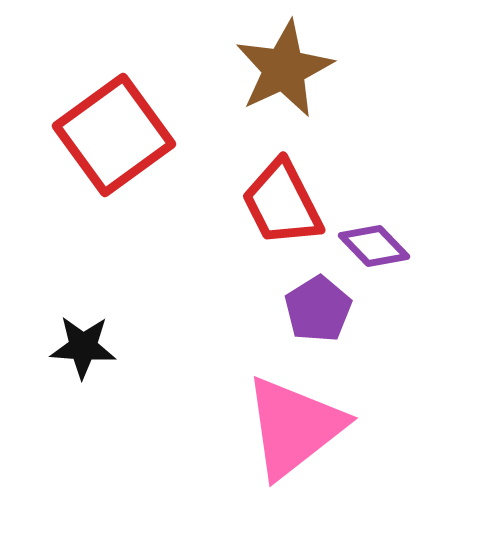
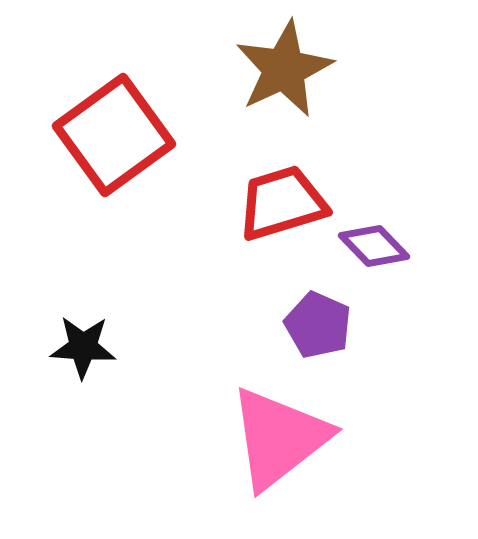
red trapezoid: rotated 100 degrees clockwise
purple pentagon: moved 16 px down; rotated 16 degrees counterclockwise
pink triangle: moved 15 px left, 11 px down
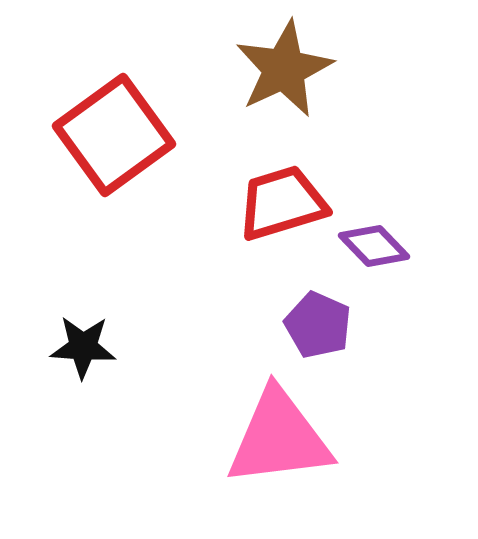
pink triangle: rotated 31 degrees clockwise
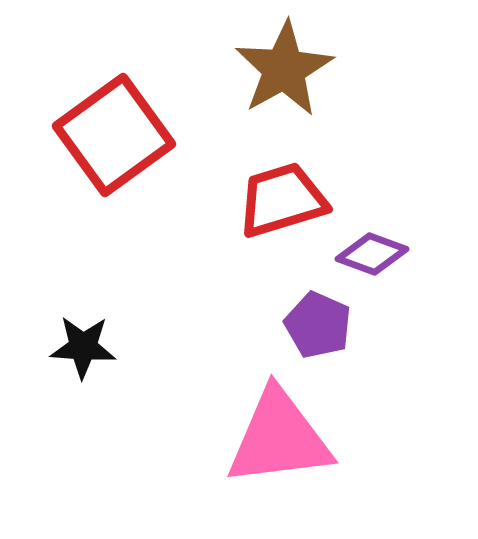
brown star: rotated 4 degrees counterclockwise
red trapezoid: moved 3 px up
purple diamond: moved 2 px left, 8 px down; rotated 26 degrees counterclockwise
